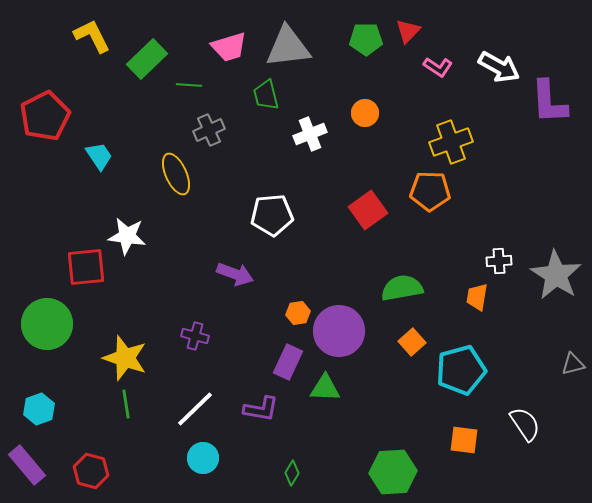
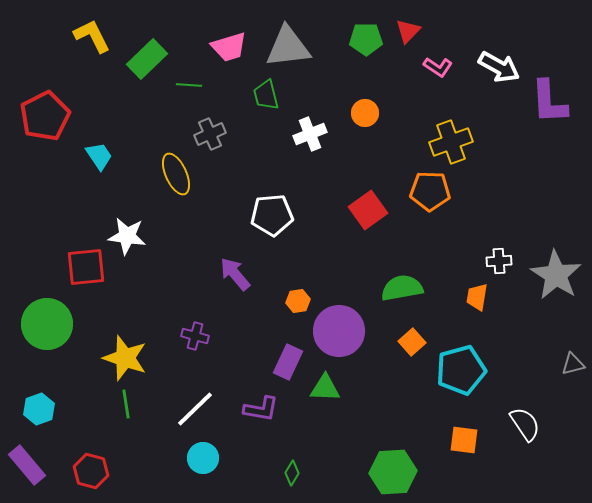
gray cross at (209, 130): moved 1 px right, 4 px down
purple arrow at (235, 274): rotated 150 degrees counterclockwise
orange hexagon at (298, 313): moved 12 px up
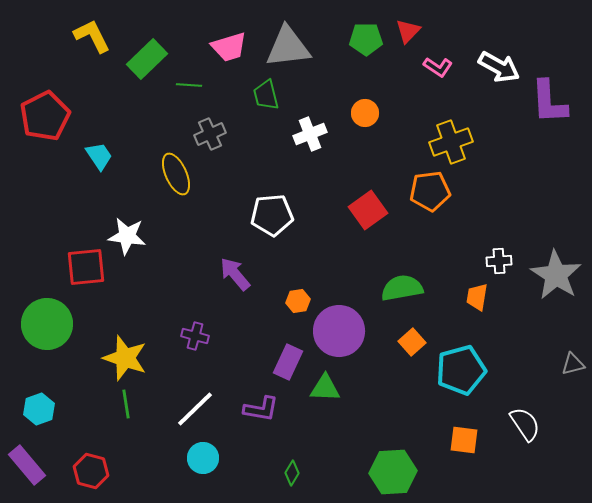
orange pentagon at (430, 191): rotated 9 degrees counterclockwise
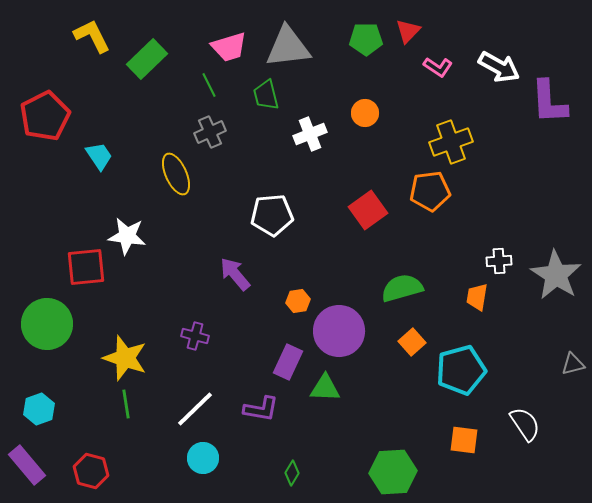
green line at (189, 85): moved 20 px right; rotated 60 degrees clockwise
gray cross at (210, 134): moved 2 px up
green semicircle at (402, 288): rotated 6 degrees counterclockwise
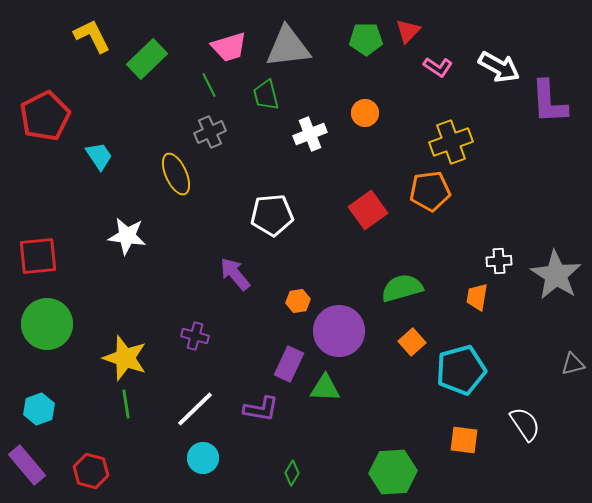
red square at (86, 267): moved 48 px left, 11 px up
purple rectangle at (288, 362): moved 1 px right, 2 px down
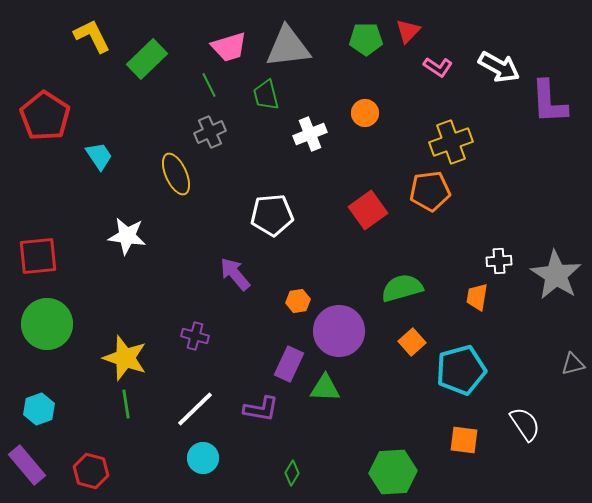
red pentagon at (45, 116): rotated 12 degrees counterclockwise
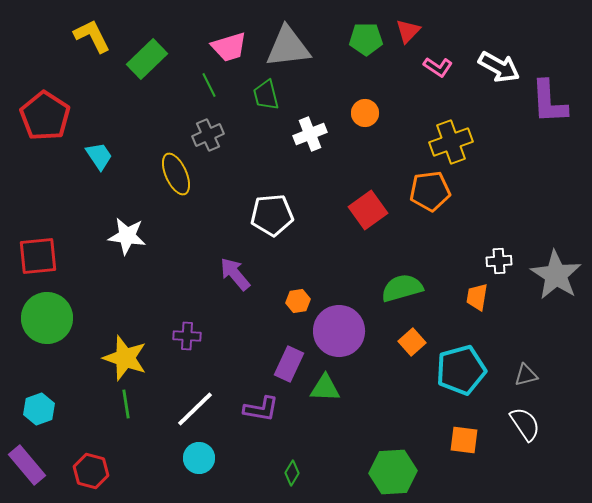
gray cross at (210, 132): moved 2 px left, 3 px down
green circle at (47, 324): moved 6 px up
purple cross at (195, 336): moved 8 px left; rotated 12 degrees counterclockwise
gray triangle at (573, 364): moved 47 px left, 11 px down
cyan circle at (203, 458): moved 4 px left
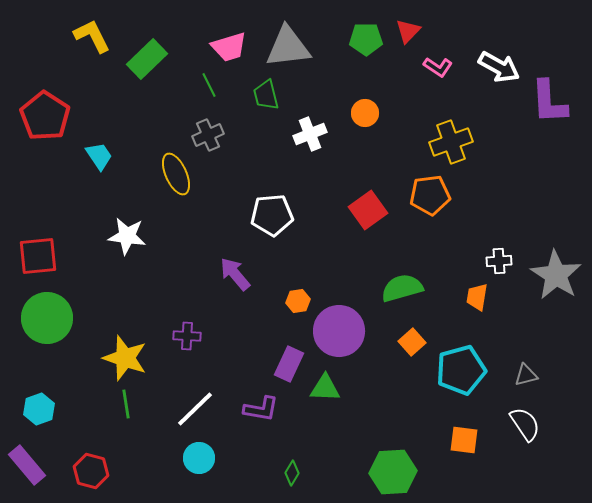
orange pentagon at (430, 191): moved 4 px down
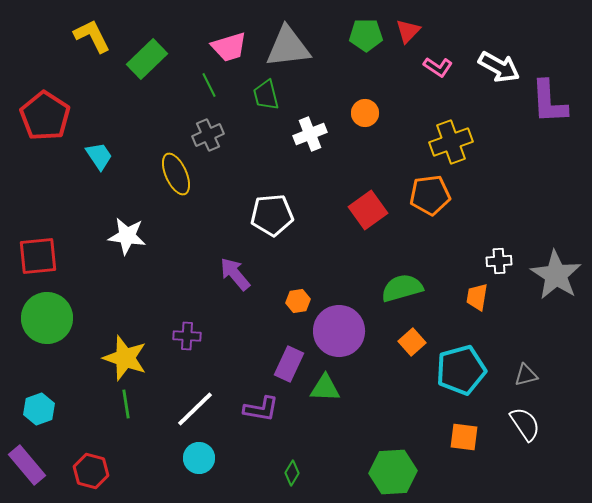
green pentagon at (366, 39): moved 4 px up
orange square at (464, 440): moved 3 px up
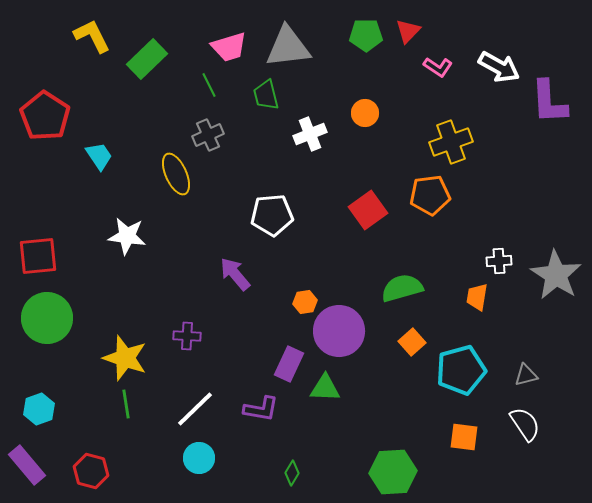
orange hexagon at (298, 301): moved 7 px right, 1 px down
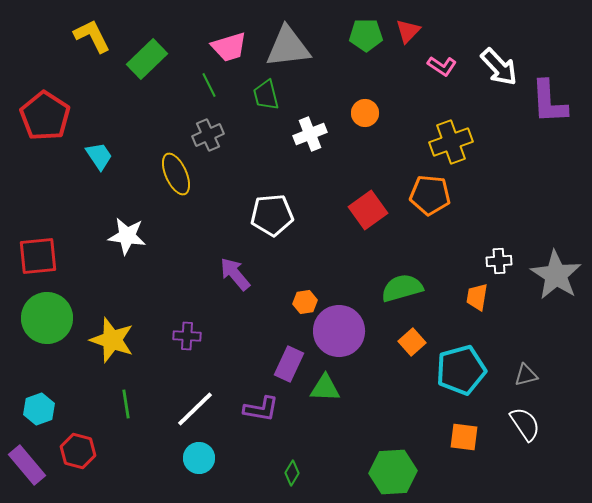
pink L-shape at (438, 67): moved 4 px right, 1 px up
white arrow at (499, 67): rotated 18 degrees clockwise
orange pentagon at (430, 195): rotated 12 degrees clockwise
yellow star at (125, 358): moved 13 px left, 18 px up
red hexagon at (91, 471): moved 13 px left, 20 px up
